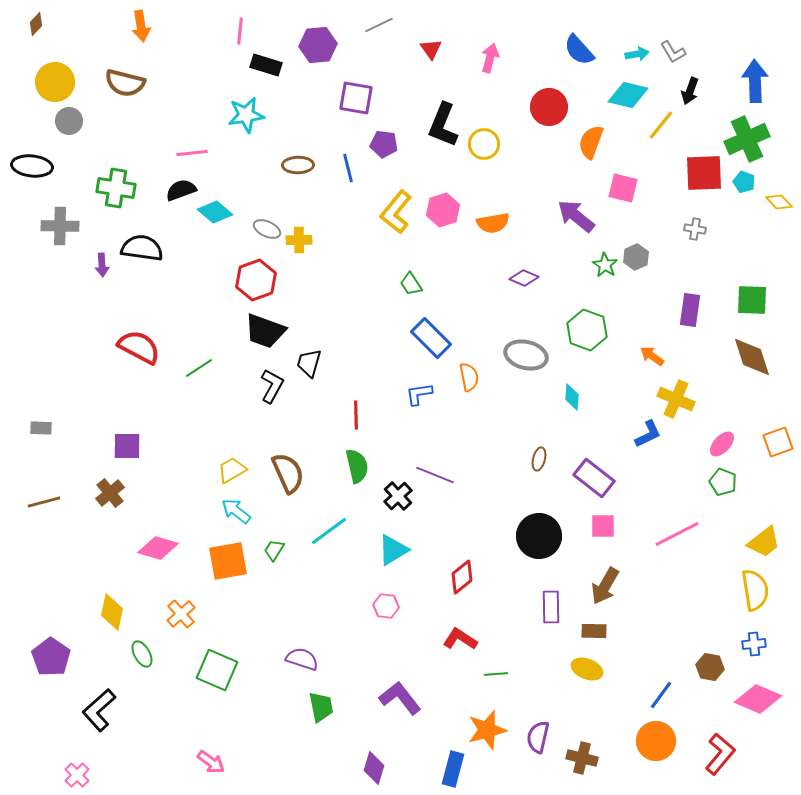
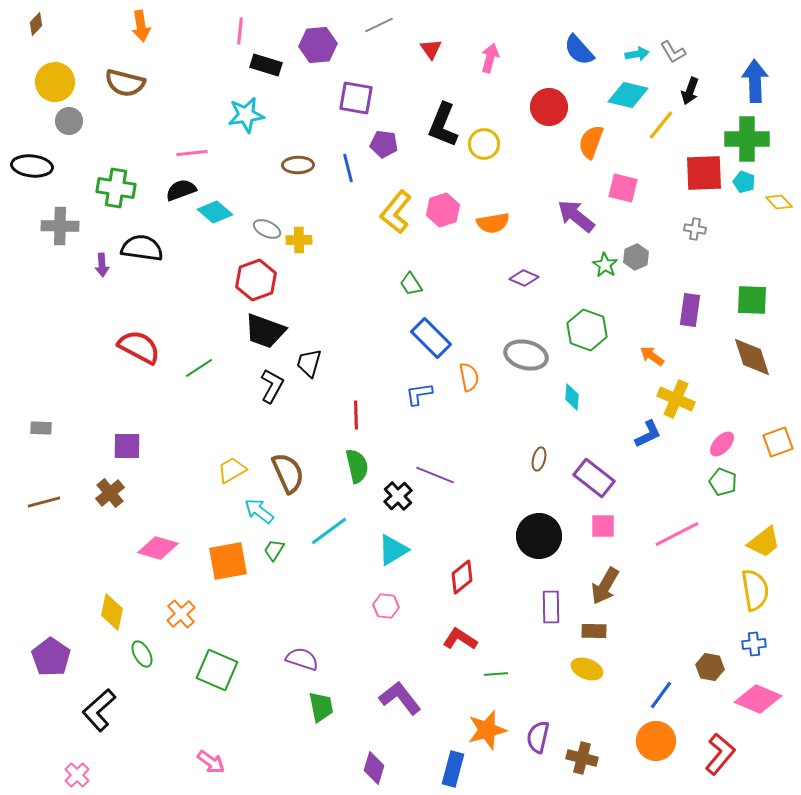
green cross at (747, 139): rotated 24 degrees clockwise
cyan arrow at (236, 511): moved 23 px right
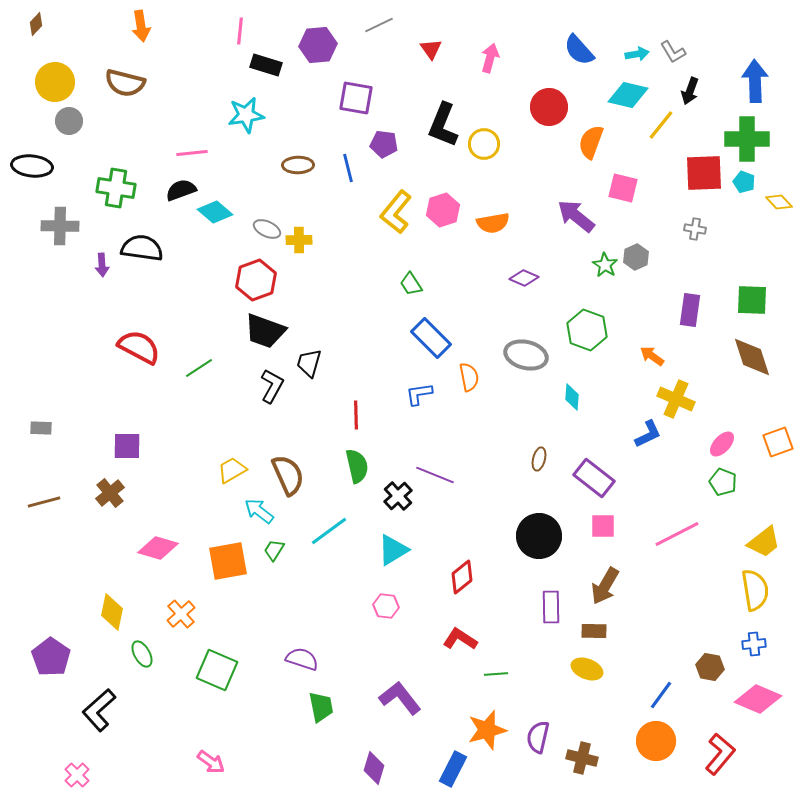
brown semicircle at (288, 473): moved 2 px down
blue rectangle at (453, 769): rotated 12 degrees clockwise
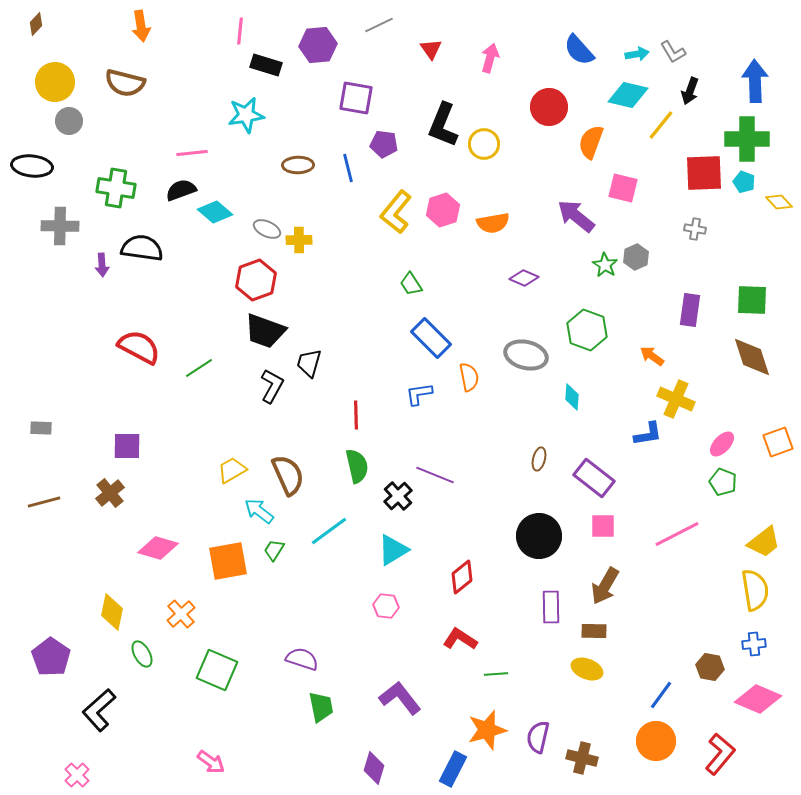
blue L-shape at (648, 434): rotated 16 degrees clockwise
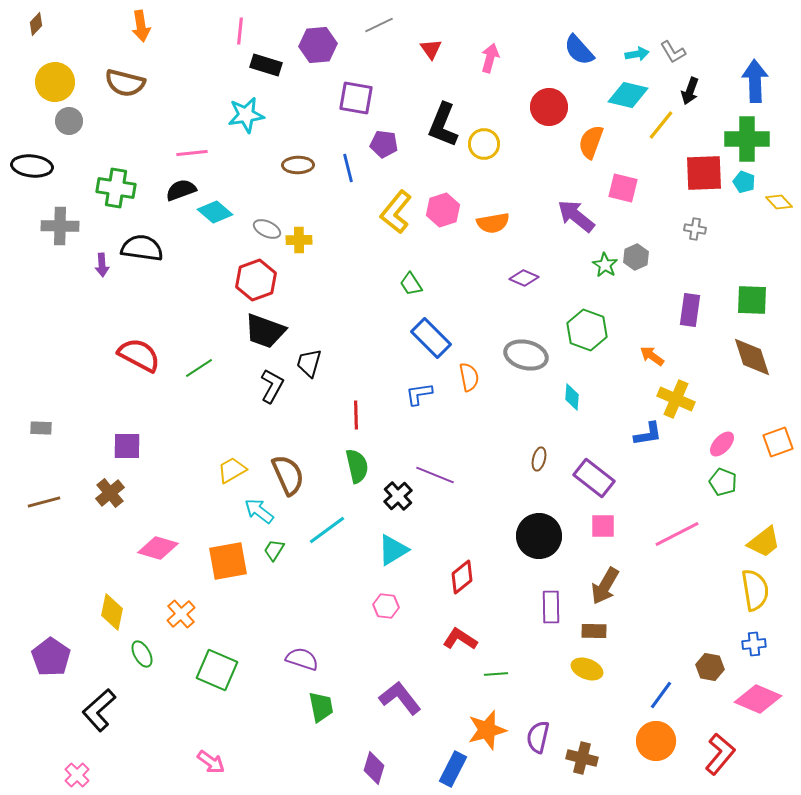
red semicircle at (139, 347): moved 8 px down
cyan line at (329, 531): moved 2 px left, 1 px up
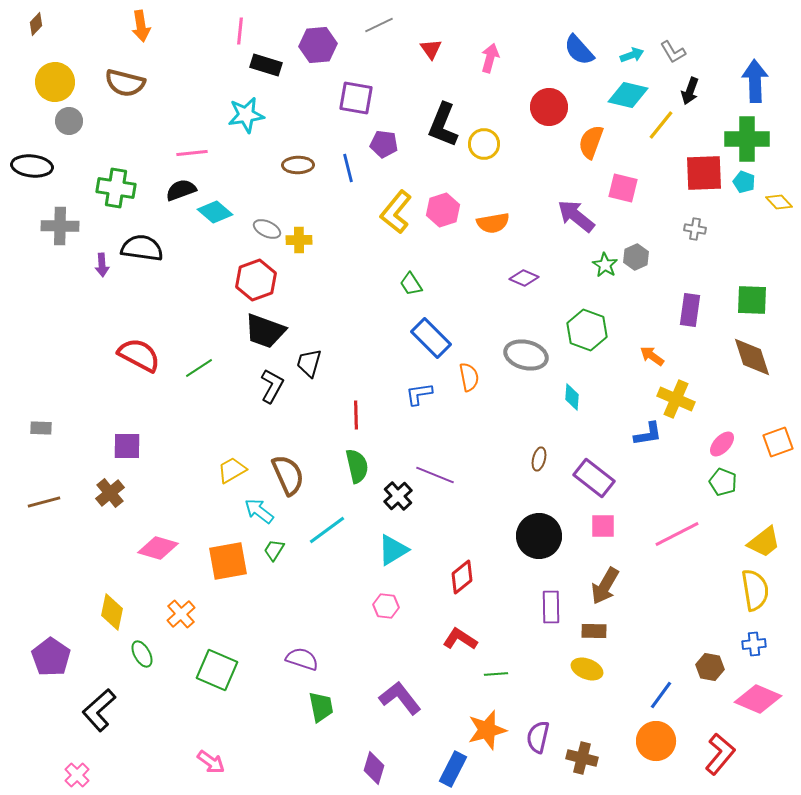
cyan arrow at (637, 54): moved 5 px left, 1 px down; rotated 10 degrees counterclockwise
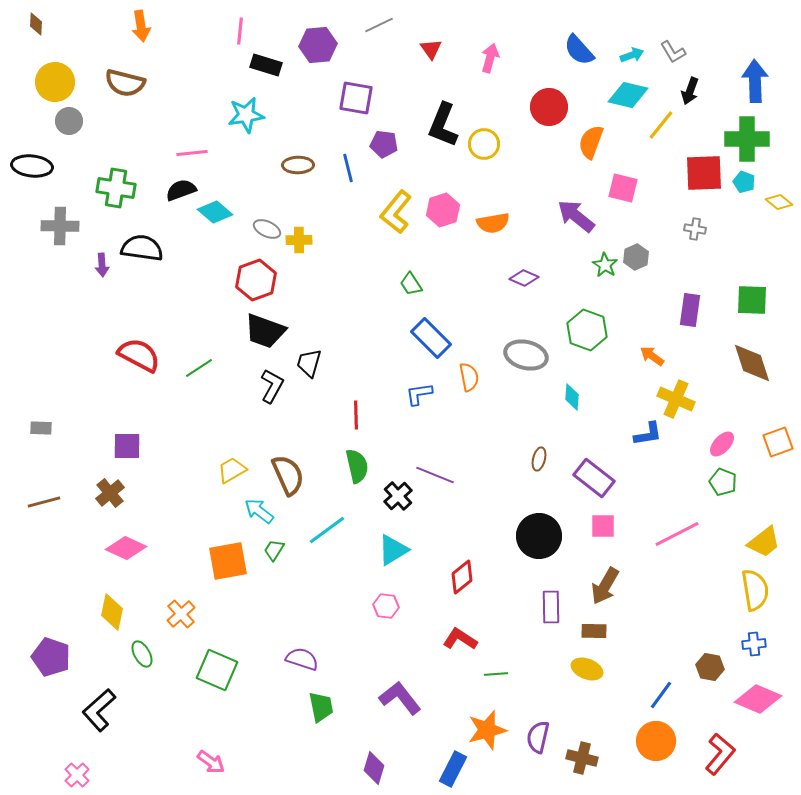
brown diamond at (36, 24): rotated 40 degrees counterclockwise
yellow diamond at (779, 202): rotated 8 degrees counterclockwise
brown diamond at (752, 357): moved 6 px down
pink diamond at (158, 548): moved 32 px left; rotated 9 degrees clockwise
purple pentagon at (51, 657): rotated 15 degrees counterclockwise
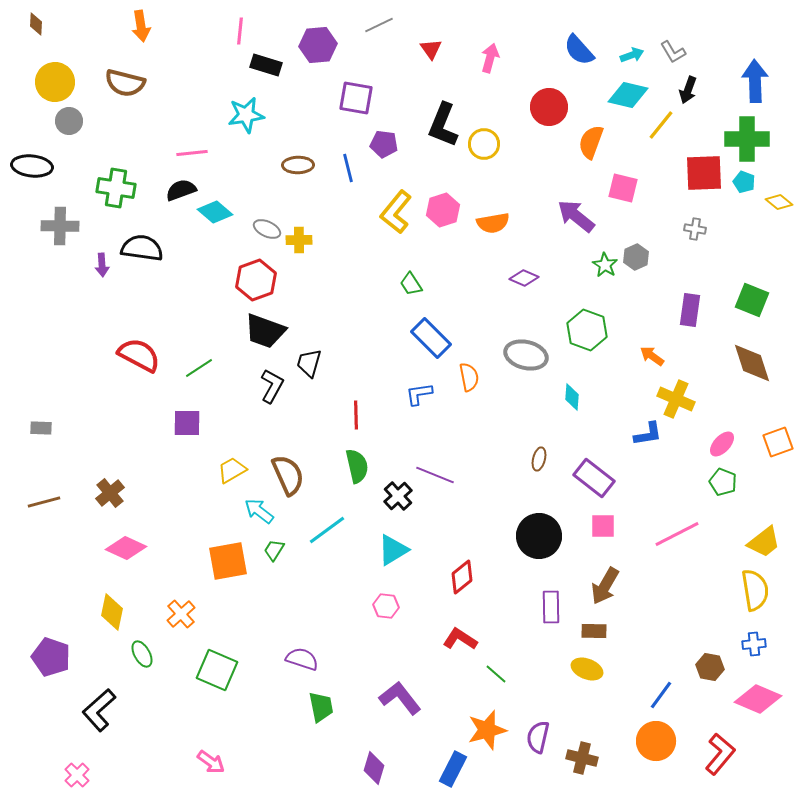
black arrow at (690, 91): moved 2 px left, 1 px up
green square at (752, 300): rotated 20 degrees clockwise
purple square at (127, 446): moved 60 px right, 23 px up
green line at (496, 674): rotated 45 degrees clockwise
